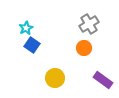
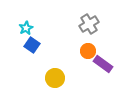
orange circle: moved 4 px right, 3 px down
purple rectangle: moved 16 px up
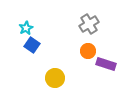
purple rectangle: moved 3 px right; rotated 18 degrees counterclockwise
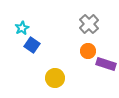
gray cross: rotated 12 degrees counterclockwise
cyan star: moved 4 px left
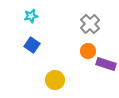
gray cross: moved 1 px right
cyan star: moved 9 px right, 12 px up; rotated 16 degrees clockwise
yellow circle: moved 2 px down
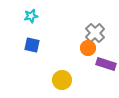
gray cross: moved 5 px right, 9 px down
blue square: rotated 21 degrees counterclockwise
orange circle: moved 3 px up
yellow circle: moved 7 px right
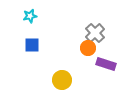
cyan star: moved 1 px left
blue square: rotated 14 degrees counterclockwise
